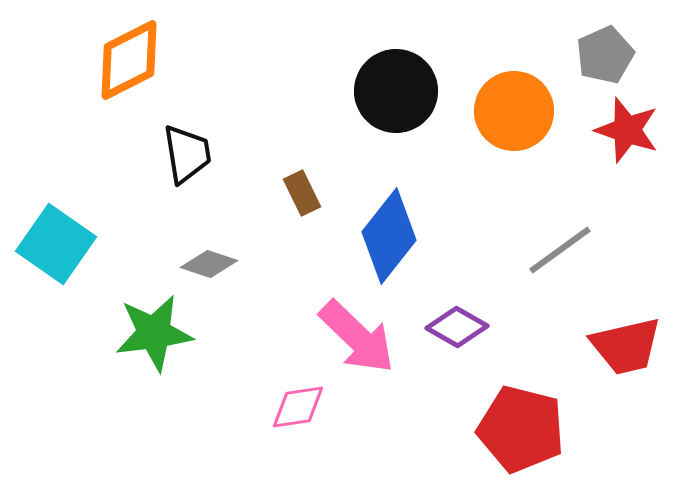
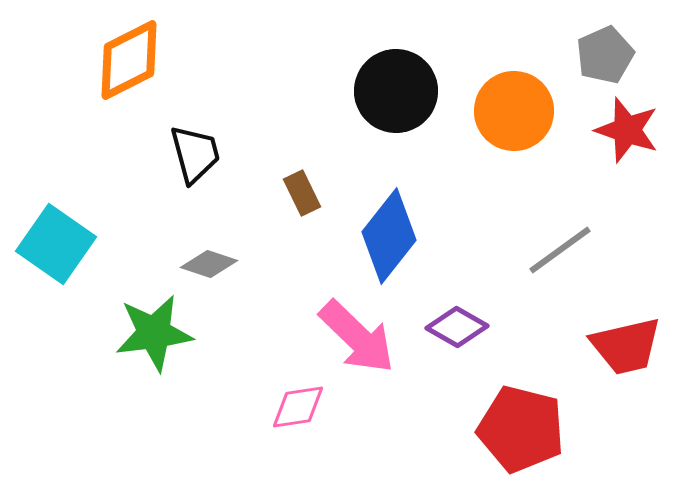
black trapezoid: moved 8 px right; rotated 6 degrees counterclockwise
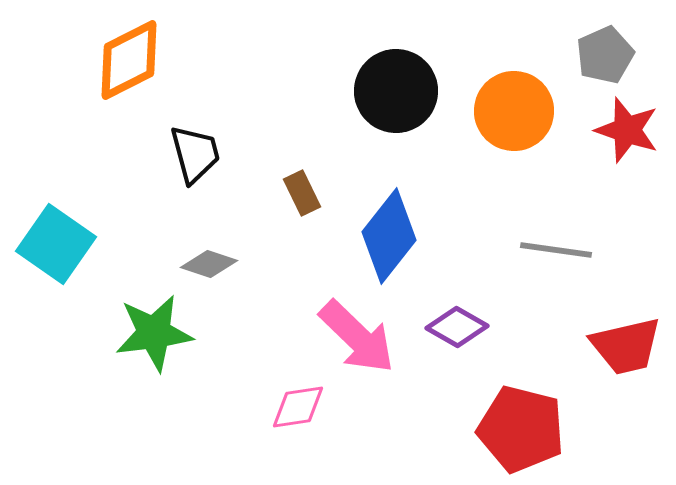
gray line: moved 4 px left; rotated 44 degrees clockwise
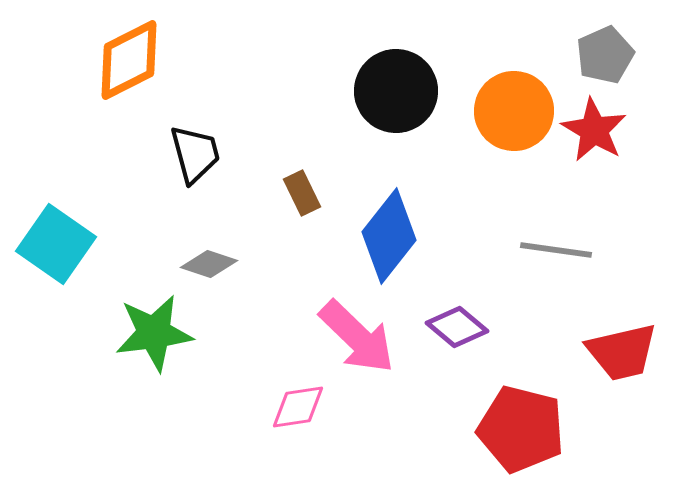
red star: moved 33 px left; rotated 12 degrees clockwise
purple diamond: rotated 10 degrees clockwise
red trapezoid: moved 4 px left, 6 px down
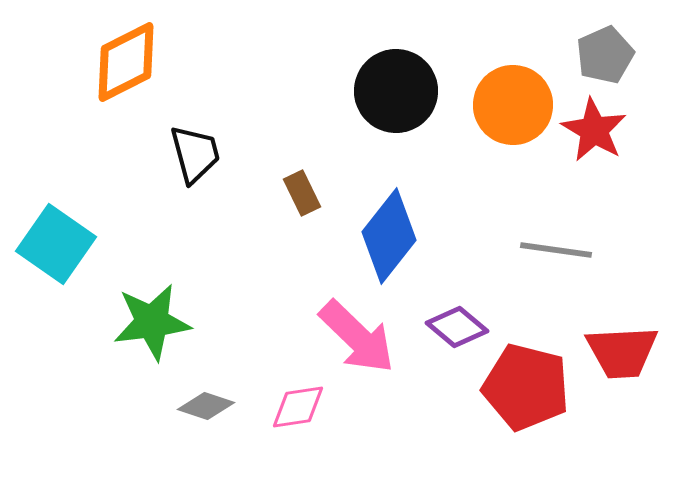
orange diamond: moved 3 px left, 2 px down
orange circle: moved 1 px left, 6 px up
gray diamond: moved 3 px left, 142 px down
green star: moved 2 px left, 11 px up
red trapezoid: rotated 10 degrees clockwise
red pentagon: moved 5 px right, 42 px up
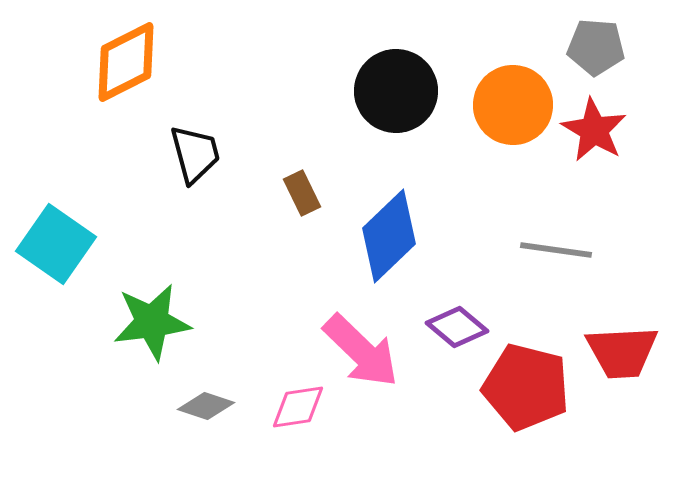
gray pentagon: moved 9 px left, 8 px up; rotated 28 degrees clockwise
blue diamond: rotated 8 degrees clockwise
pink arrow: moved 4 px right, 14 px down
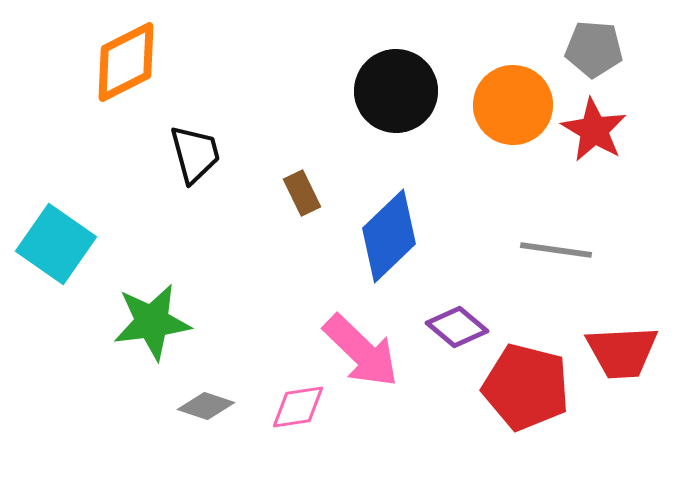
gray pentagon: moved 2 px left, 2 px down
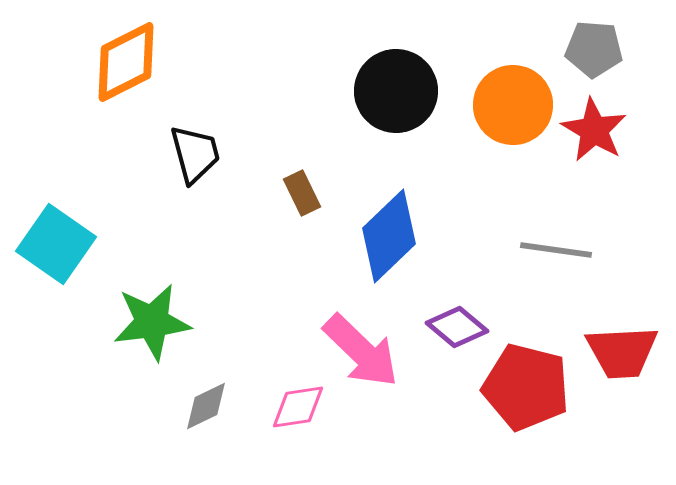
gray diamond: rotated 44 degrees counterclockwise
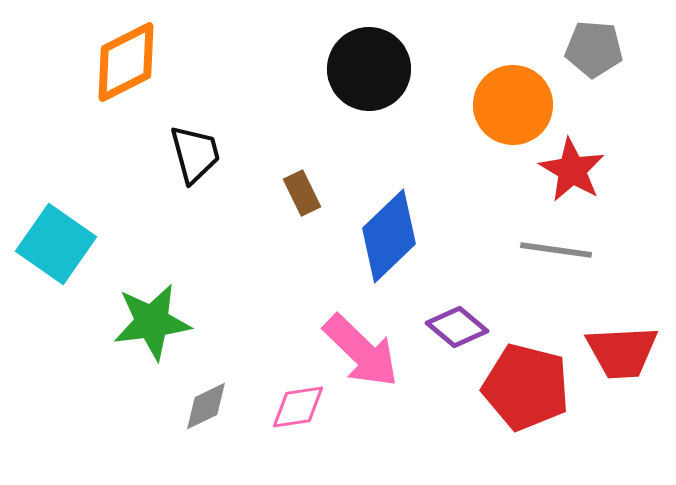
black circle: moved 27 px left, 22 px up
red star: moved 22 px left, 40 px down
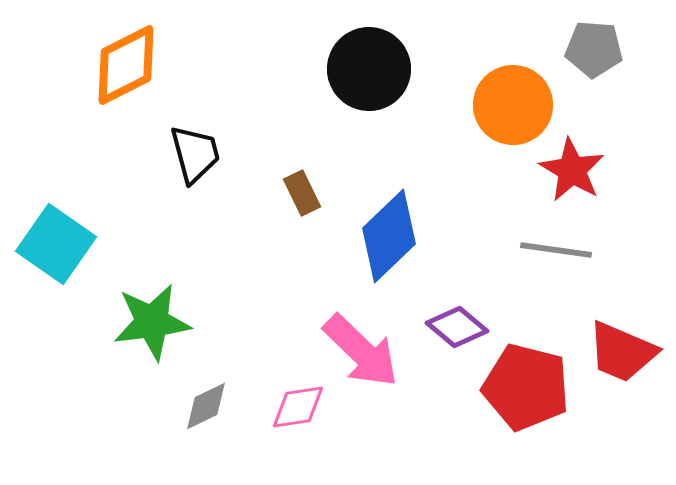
orange diamond: moved 3 px down
red trapezoid: rotated 26 degrees clockwise
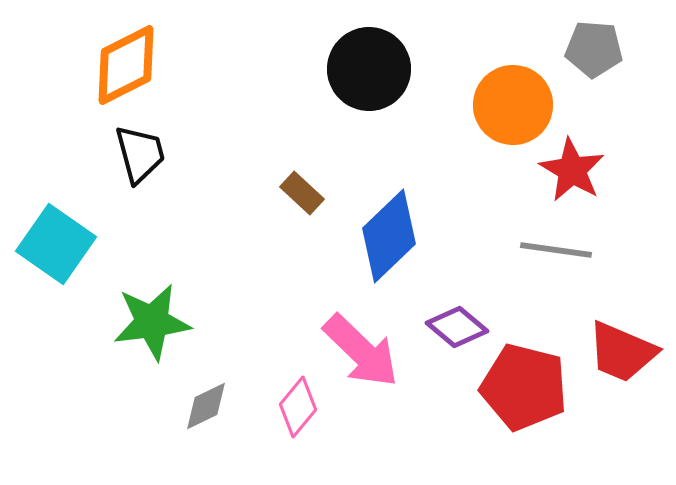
black trapezoid: moved 55 px left
brown rectangle: rotated 21 degrees counterclockwise
red pentagon: moved 2 px left
pink diamond: rotated 42 degrees counterclockwise
